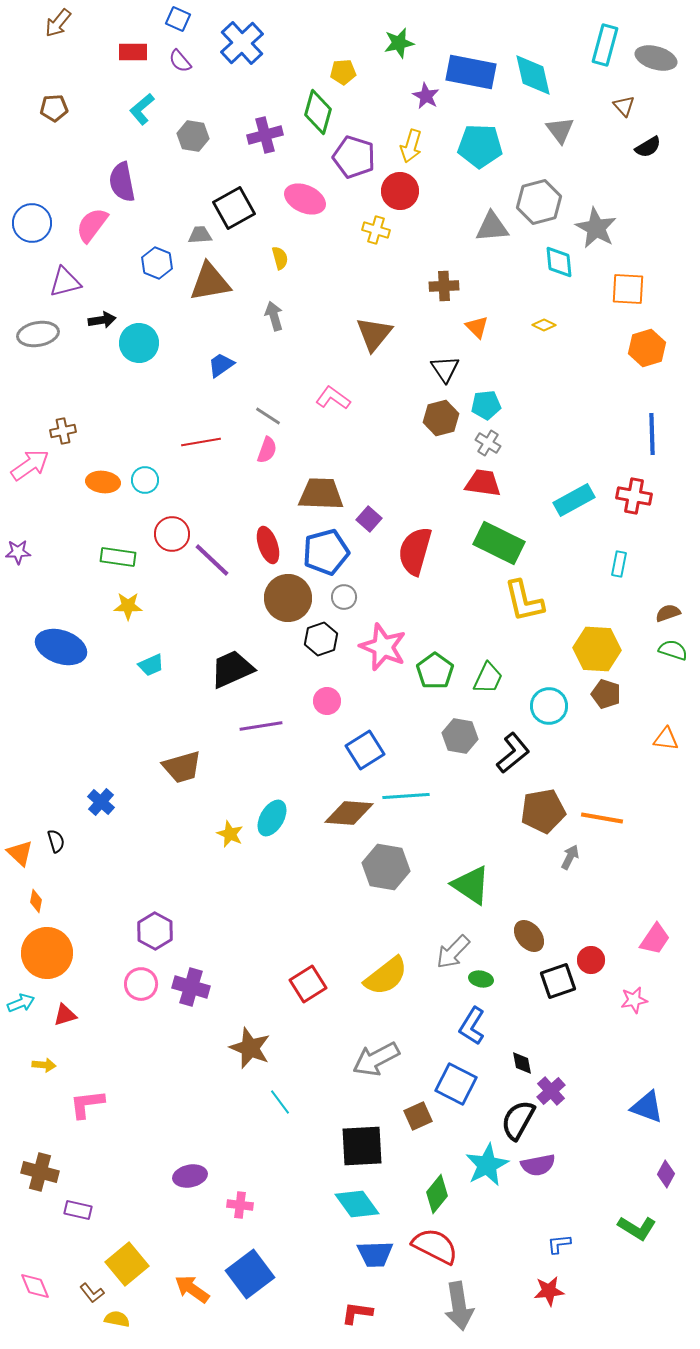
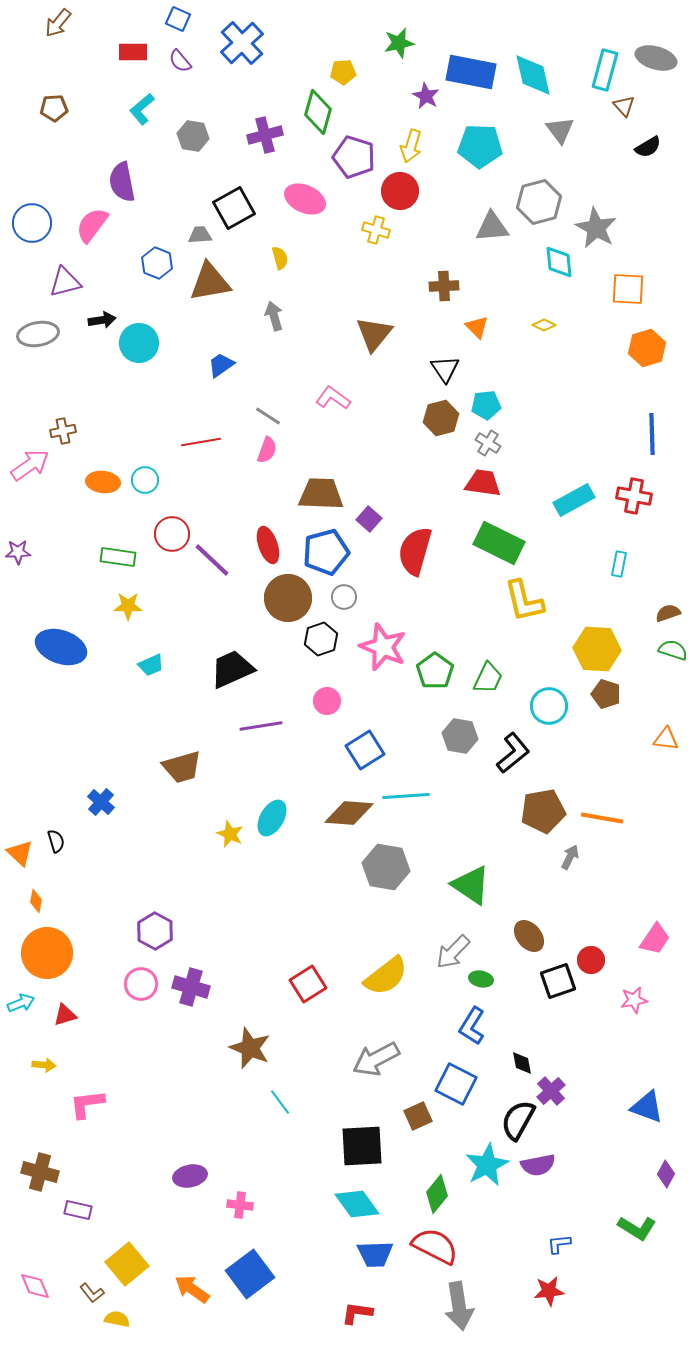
cyan rectangle at (605, 45): moved 25 px down
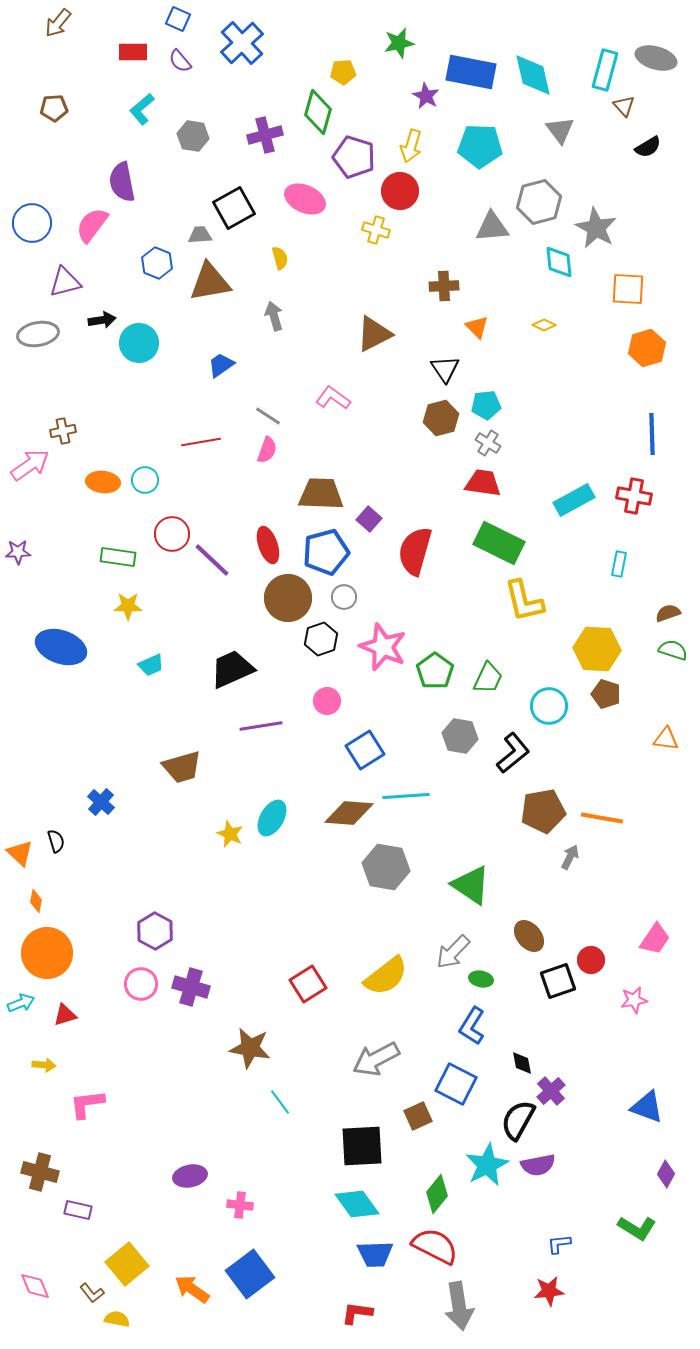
brown triangle at (374, 334): rotated 24 degrees clockwise
brown star at (250, 1048): rotated 12 degrees counterclockwise
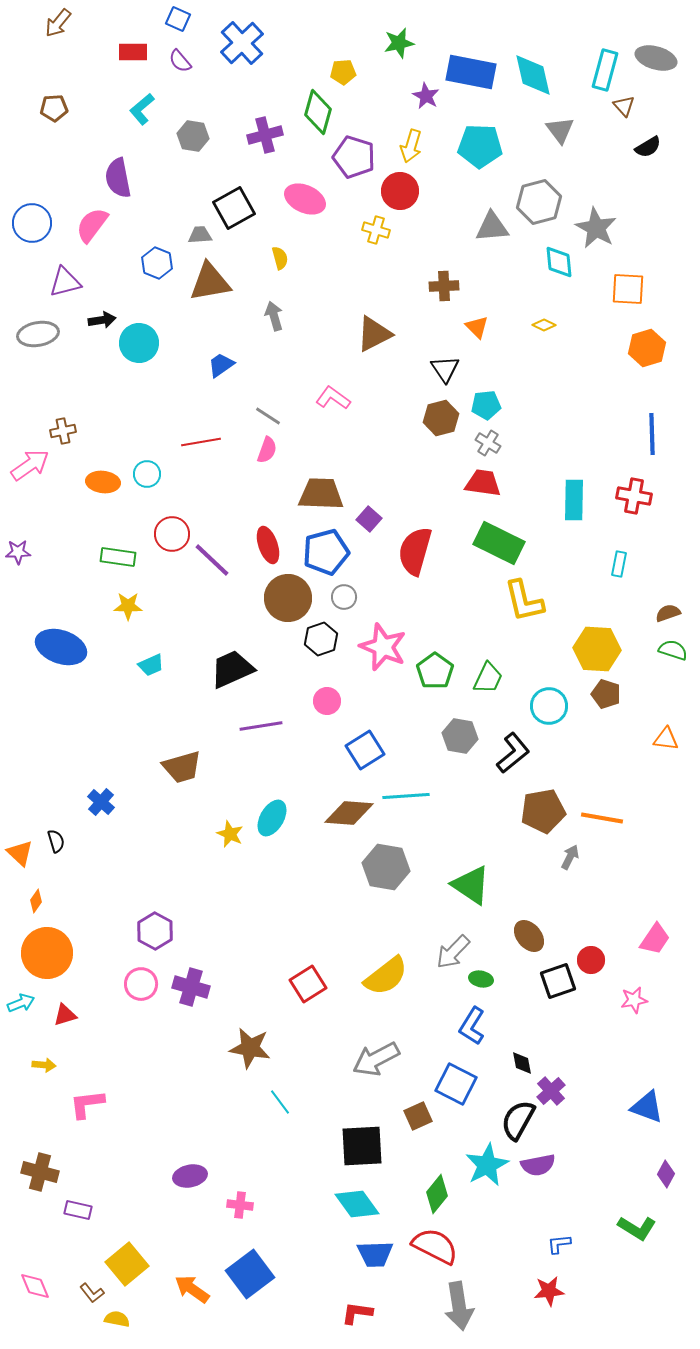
purple semicircle at (122, 182): moved 4 px left, 4 px up
cyan circle at (145, 480): moved 2 px right, 6 px up
cyan rectangle at (574, 500): rotated 60 degrees counterclockwise
orange diamond at (36, 901): rotated 25 degrees clockwise
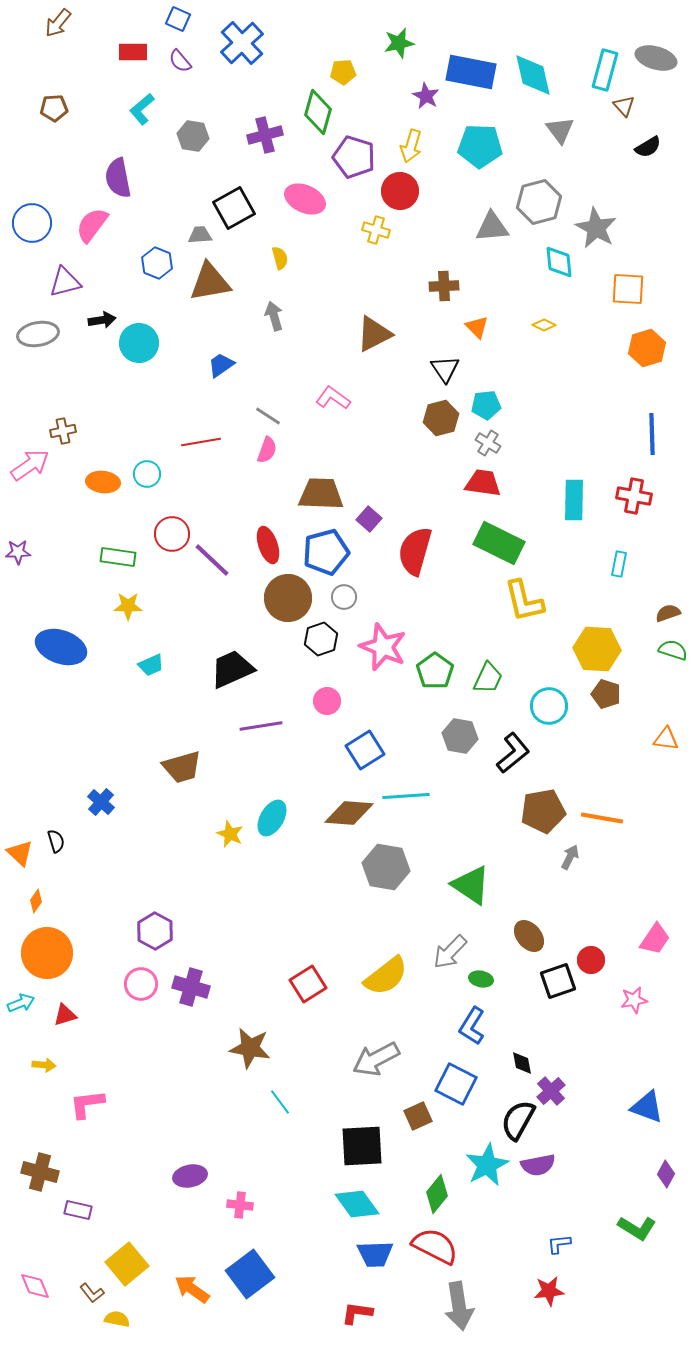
gray arrow at (453, 952): moved 3 px left
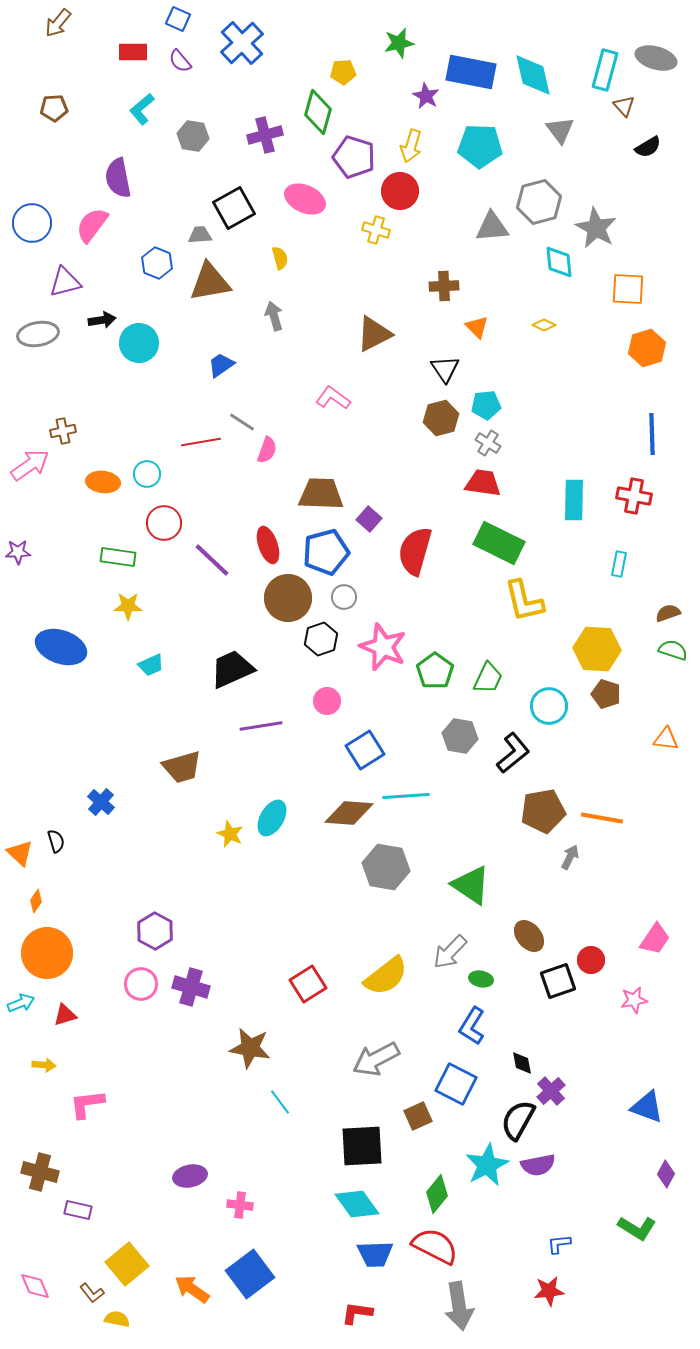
gray line at (268, 416): moved 26 px left, 6 px down
red circle at (172, 534): moved 8 px left, 11 px up
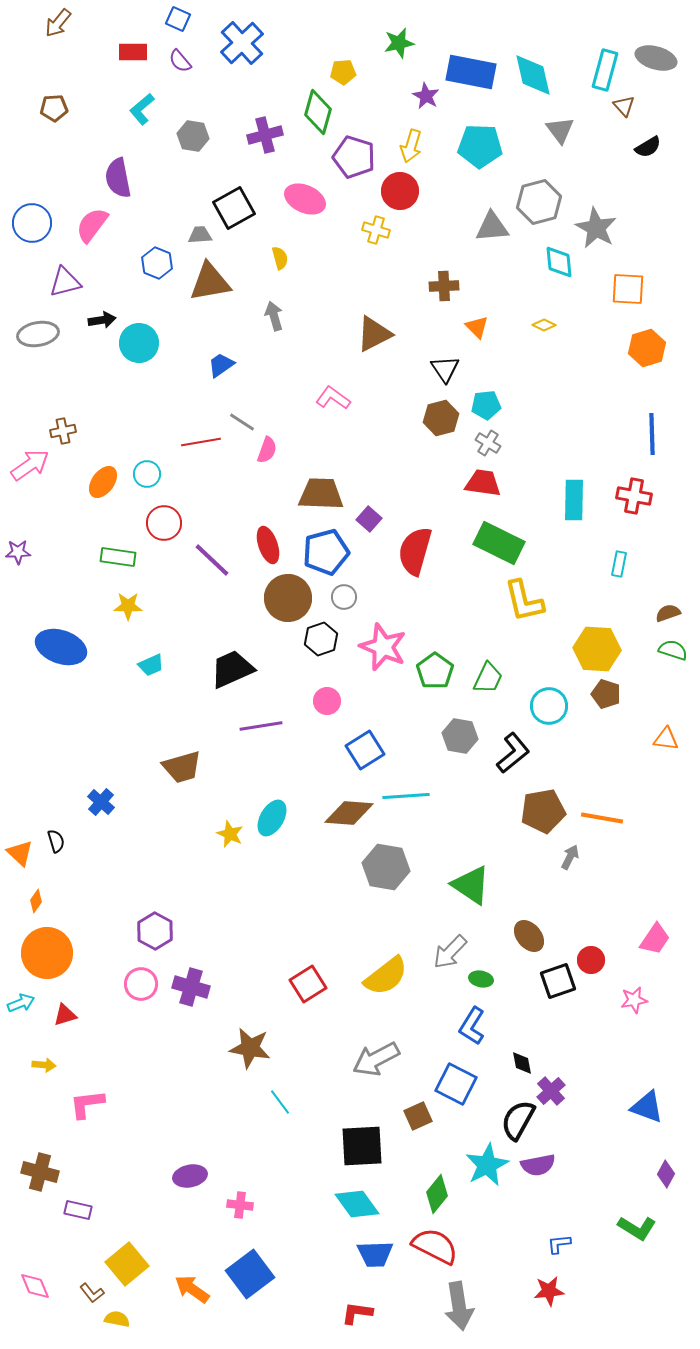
orange ellipse at (103, 482): rotated 60 degrees counterclockwise
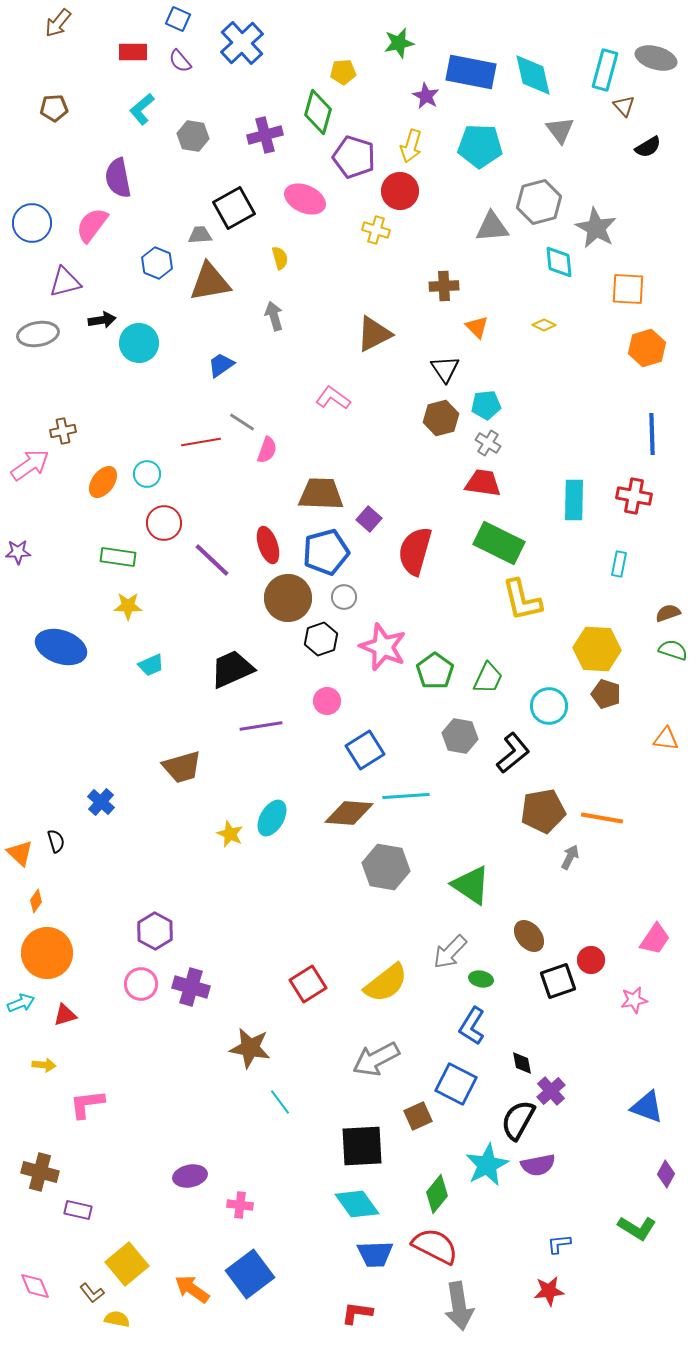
yellow L-shape at (524, 601): moved 2 px left, 1 px up
yellow semicircle at (386, 976): moved 7 px down
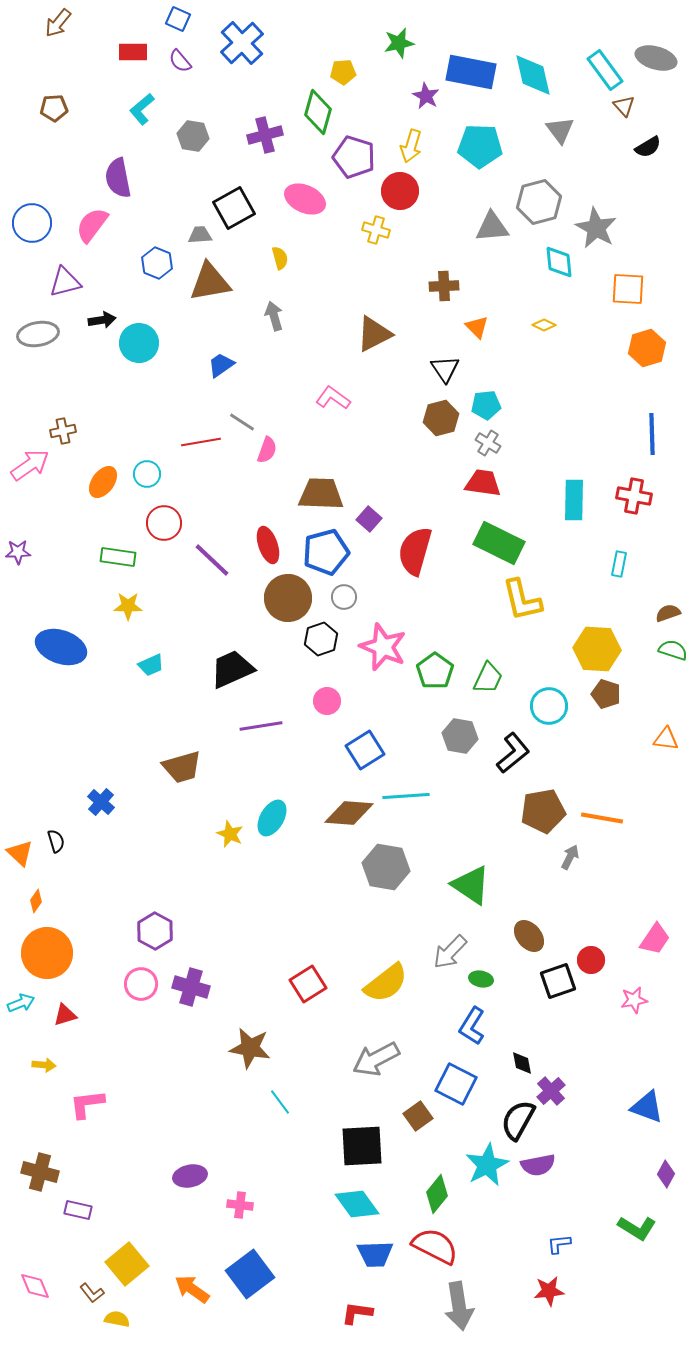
cyan rectangle at (605, 70): rotated 51 degrees counterclockwise
brown square at (418, 1116): rotated 12 degrees counterclockwise
